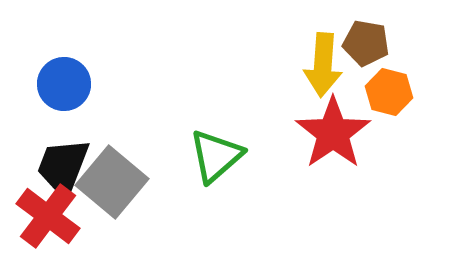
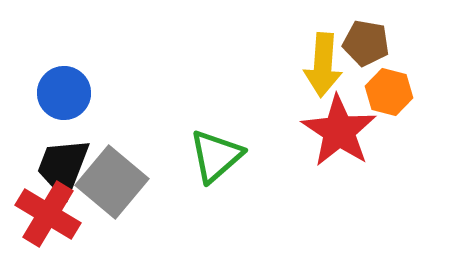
blue circle: moved 9 px down
red star: moved 6 px right, 2 px up; rotated 4 degrees counterclockwise
red cross: moved 2 px up; rotated 6 degrees counterclockwise
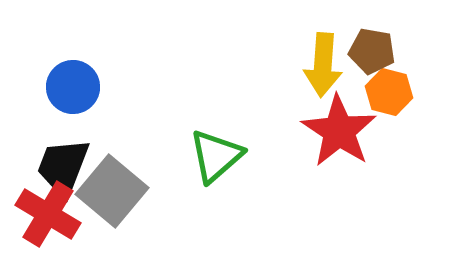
brown pentagon: moved 6 px right, 8 px down
blue circle: moved 9 px right, 6 px up
gray square: moved 9 px down
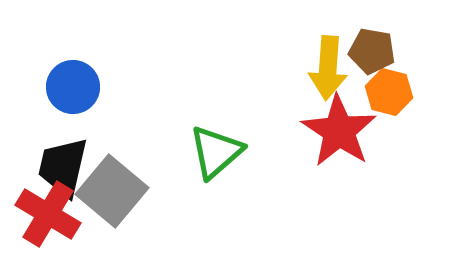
yellow arrow: moved 5 px right, 3 px down
green triangle: moved 4 px up
black trapezoid: rotated 8 degrees counterclockwise
